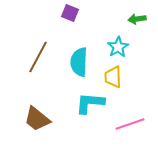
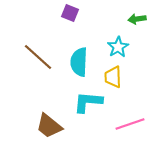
brown line: rotated 76 degrees counterclockwise
cyan L-shape: moved 2 px left, 1 px up
brown trapezoid: moved 12 px right, 7 px down
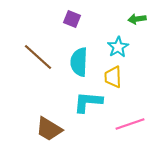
purple square: moved 2 px right, 6 px down
brown trapezoid: moved 3 px down; rotated 8 degrees counterclockwise
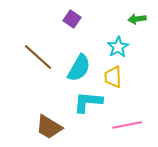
purple square: rotated 12 degrees clockwise
cyan semicircle: moved 6 px down; rotated 152 degrees counterclockwise
pink line: moved 3 px left, 1 px down; rotated 8 degrees clockwise
brown trapezoid: moved 2 px up
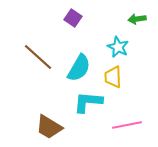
purple square: moved 1 px right, 1 px up
cyan star: rotated 15 degrees counterclockwise
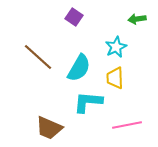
purple square: moved 1 px right, 1 px up
cyan star: moved 2 px left; rotated 20 degrees clockwise
yellow trapezoid: moved 2 px right, 1 px down
brown trapezoid: moved 1 px down; rotated 8 degrees counterclockwise
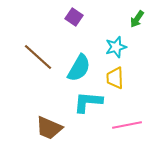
green arrow: rotated 48 degrees counterclockwise
cyan star: rotated 10 degrees clockwise
